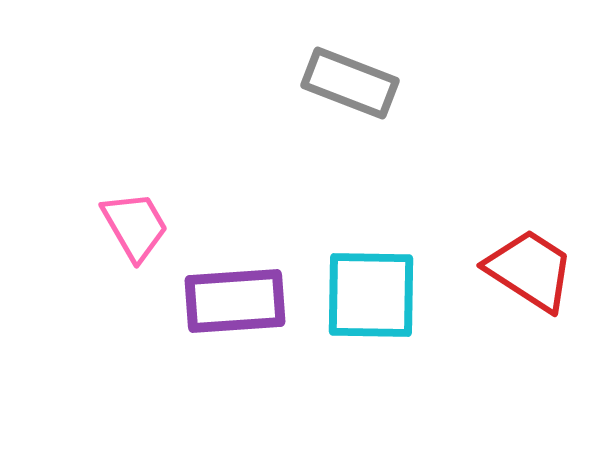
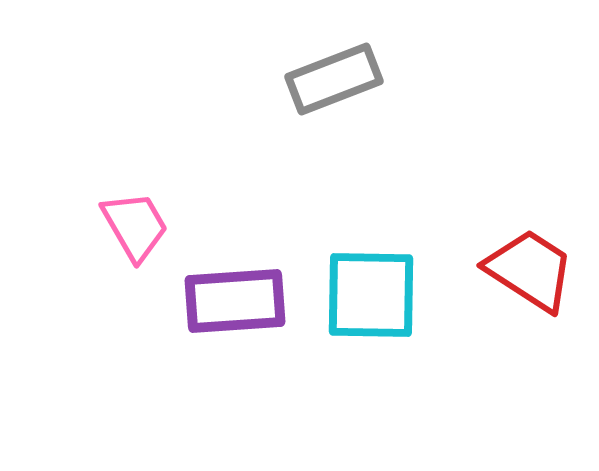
gray rectangle: moved 16 px left, 4 px up; rotated 42 degrees counterclockwise
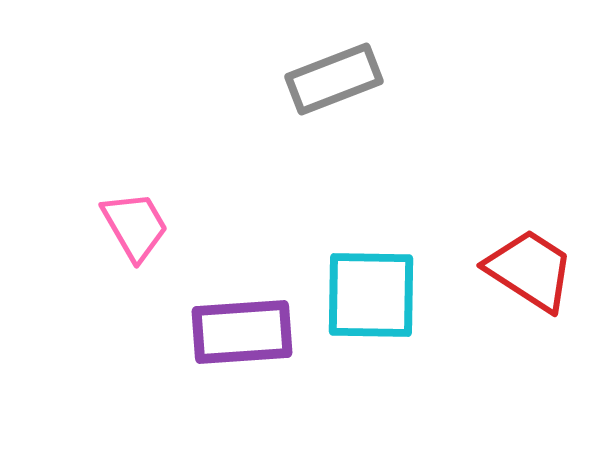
purple rectangle: moved 7 px right, 31 px down
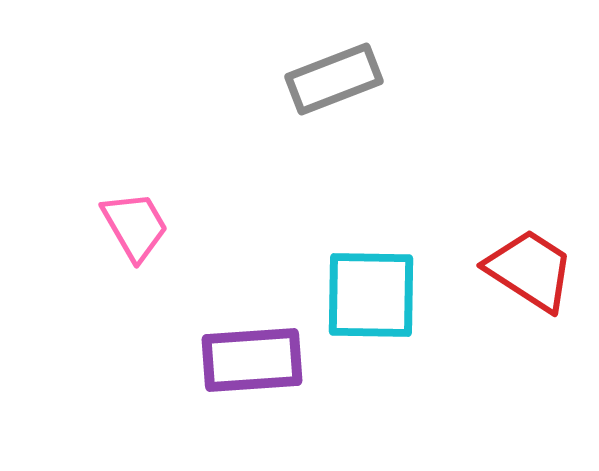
purple rectangle: moved 10 px right, 28 px down
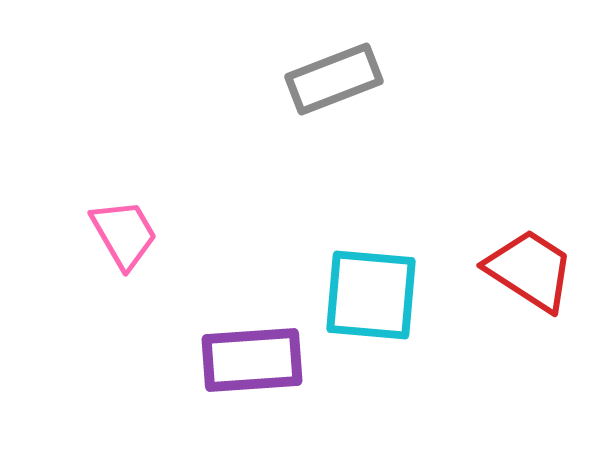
pink trapezoid: moved 11 px left, 8 px down
cyan square: rotated 4 degrees clockwise
